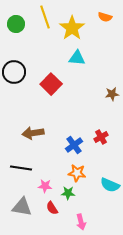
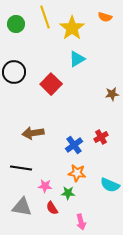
cyan triangle: moved 1 px down; rotated 36 degrees counterclockwise
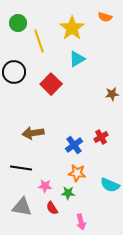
yellow line: moved 6 px left, 24 px down
green circle: moved 2 px right, 1 px up
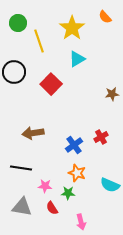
orange semicircle: rotated 32 degrees clockwise
orange star: rotated 12 degrees clockwise
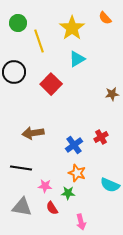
orange semicircle: moved 1 px down
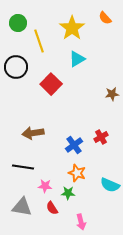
black circle: moved 2 px right, 5 px up
black line: moved 2 px right, 1 px up
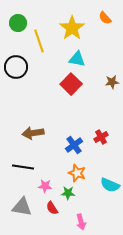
cyan triangle: rotated 42 degrees clockwise
red square: moved 20 px right
brown star: moved 12 px up
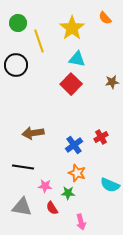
black circle: moved 2 px up
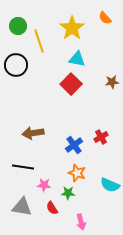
green circle: moved 3 px down
pink star: moved 1 px left, 1 px up
